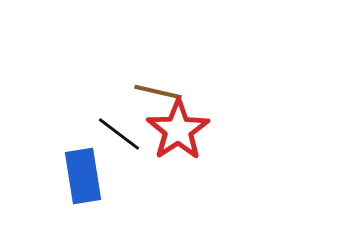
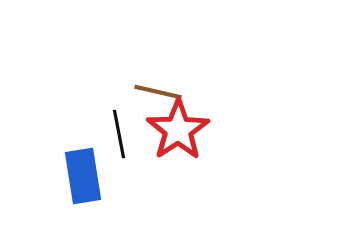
black line: rotated 42 degrees clockwise
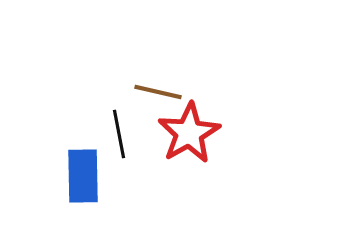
red star: moved 11 px right, 3 px down; rotated 4 degrees clockwise
blue rectangle: rotated 8 degrees clockwise
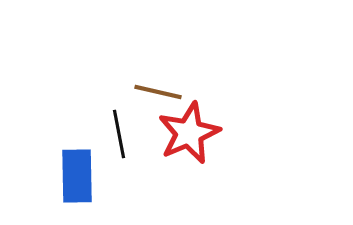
red star: rotated 6 degrees clockwise
blue rectangle: moved 6 px left
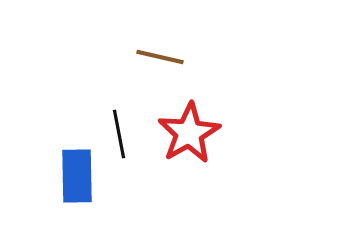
brown line: moved 2 px right, 35 px up
red star: rotated 6 degrees counterclockwise
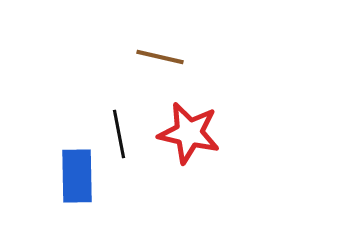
red star: rotated 30 degrees counterclockwise
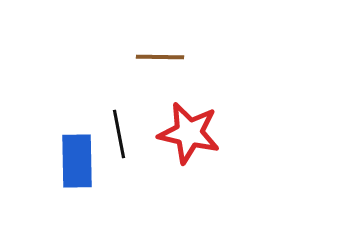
brown line: rotated 12 degrees counterclockwise
blue rectangle: moved 15 px up
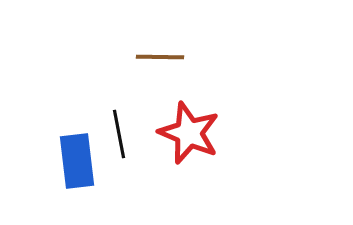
red star: rotated 10 degrees clockwise
blue rectangle: rotated 6 degrees counterclockwise
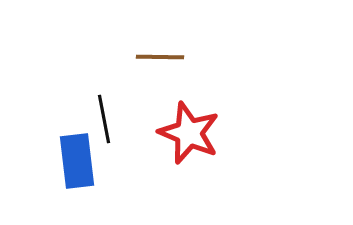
black line: moved 15 px left, 15 px up
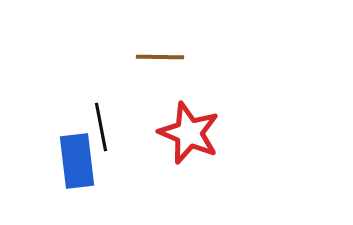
black line: moved 3 px left, 8 px down
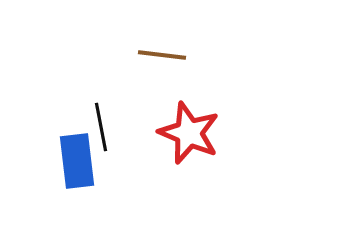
brown line: moved 2 px right, 2 px up; rotated 6 degrees clockwise
